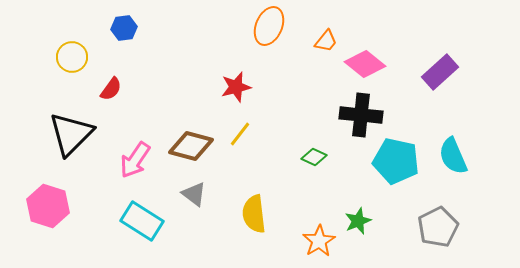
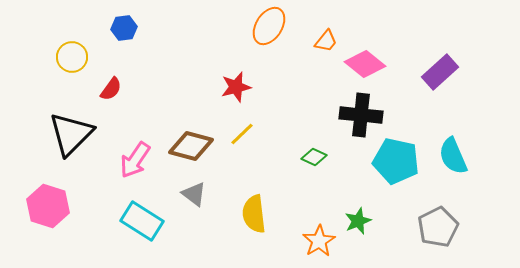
orange ellipse: rotated 9 degrees clockwise
yellow line: moved 2 px right; rotated 8 degrees clockwise
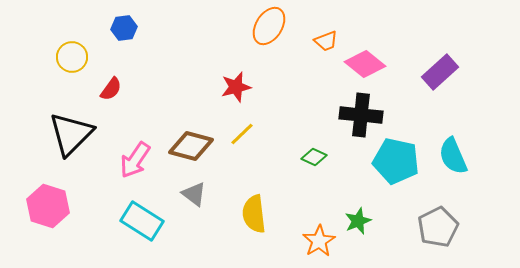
orange trapezoid: rotated 30 degrees clockwise
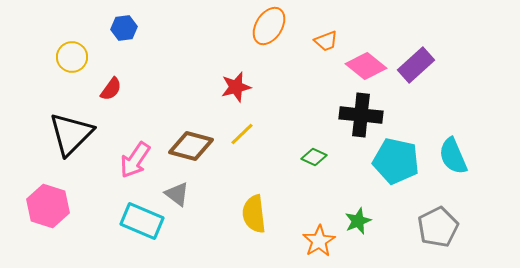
pink diamond: moved 1 px right, 2 px down
purple rectangle: moved 24 px left, 7 px up
gray triangle: moved 17 px left
cyan rectangle: rotated 9 degrees counterclockwise
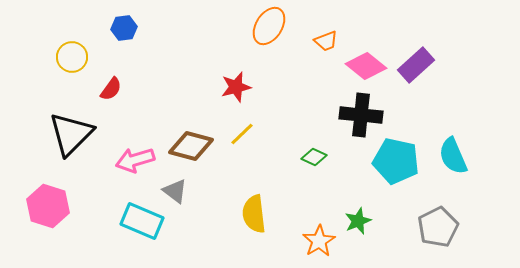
pink arrow: rotated 39 degrees clockwise
gray triangle: moved 2 px left, 3 px up
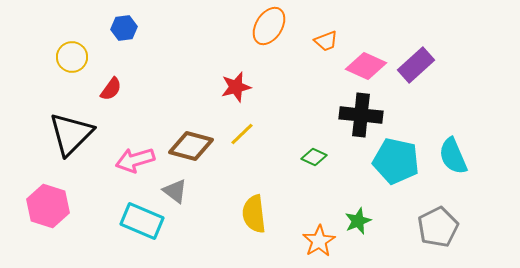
pink diamond: rotated 15 degrees counterclockwise
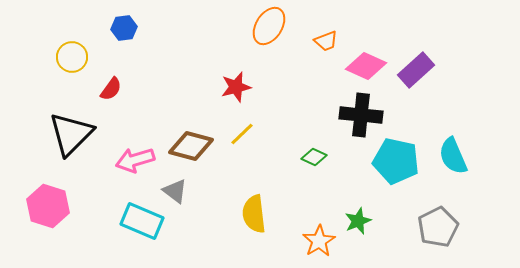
purple rectangle: moved 5 px down
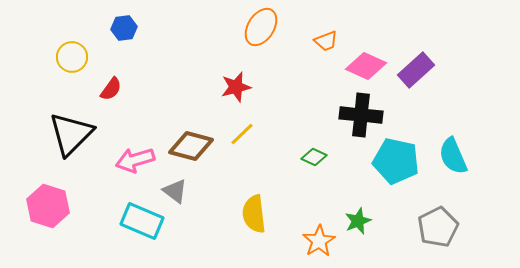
orange ellipse: moved 8 px left, 1 px down
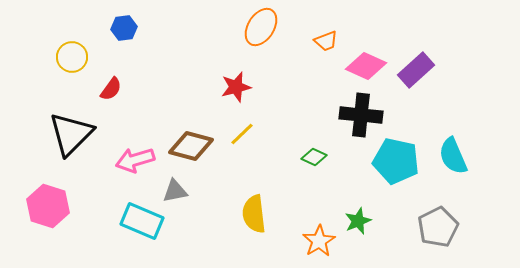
gray triangle: rotated 48 degrees counterclockwise
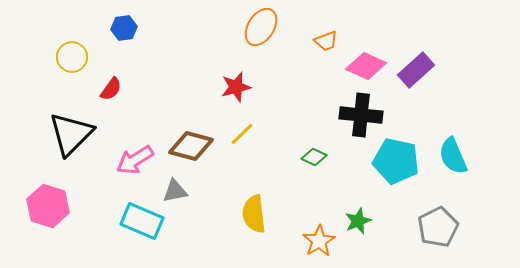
pink arrow: rotated 15 degrees counterclockwise
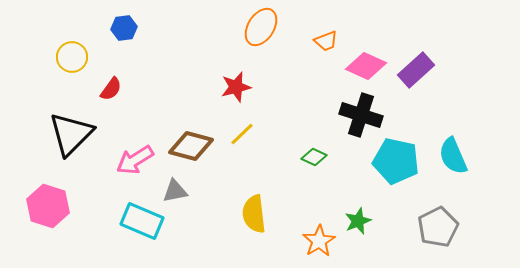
black cross: rotated 12 degrees clockwise
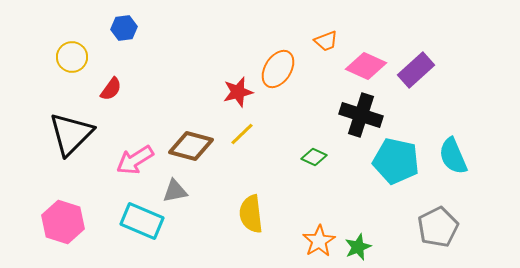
orange ellipse: moved 17 px right, 42 px down
red star: moved 2 px right, 5 px down
pink hexagon: moved 15 px right, 16 px down
yellow semicircle: moved 3 px left
green star: moved 26 px down
